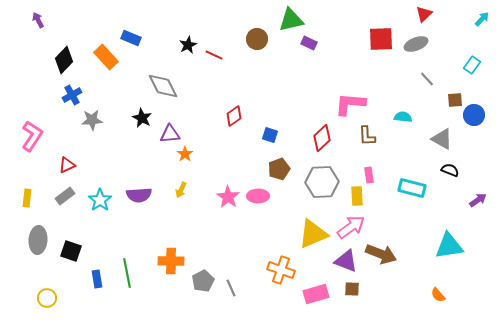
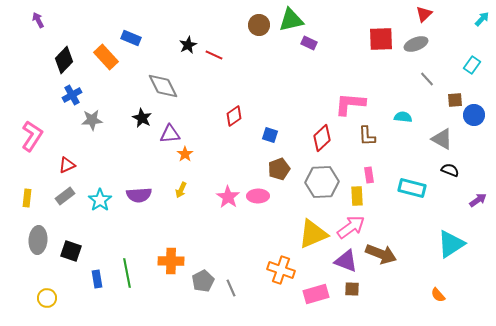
brown circle at (257, 39): moved 2 px right, 14 px up
cyan triangle at (449, 246): moved 2 px right, 2 px up; rotated 24 degrees counterclockwise
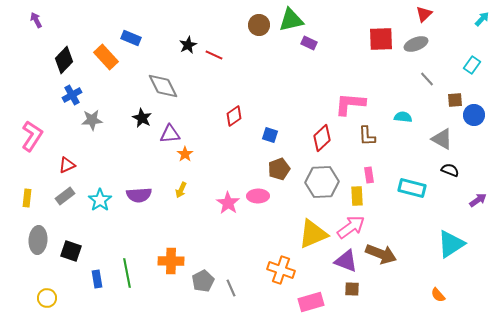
purple arrow at (38, 20): moved 2 px left
pink star at (228, 197): moved 6 px down
pink rectangle at (316, 294): moved 5 px left, 8 px down
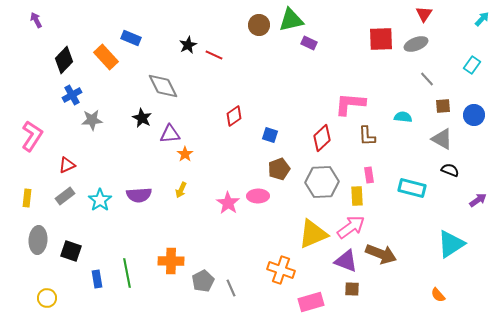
red triangle at (424, 14): rotated 12 degrees counterclockwise
brown square at (455, 100): moved 12 px left, 6 px down
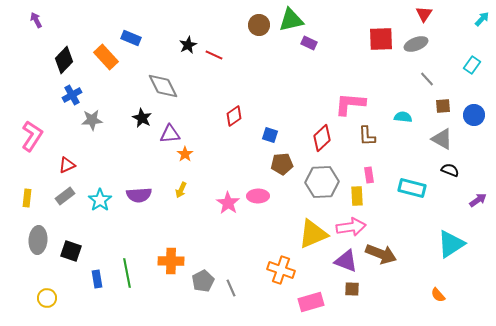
brown pentagon at (279, 169): moved 3 px right, 5 px up; rotated 15 degrees clockwise
pink arrow at (351, 227): rotated 28 degrees clockwise
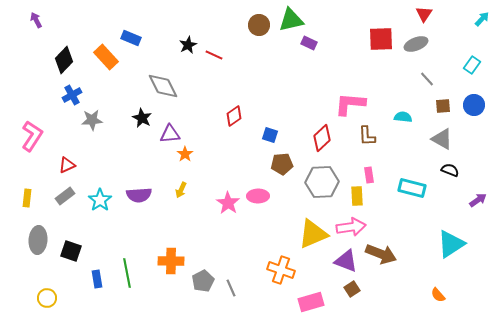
blue circle at (474, 115): moved 10 px up
brown square at (352, 289): rotated 35 degrees counterclockwise
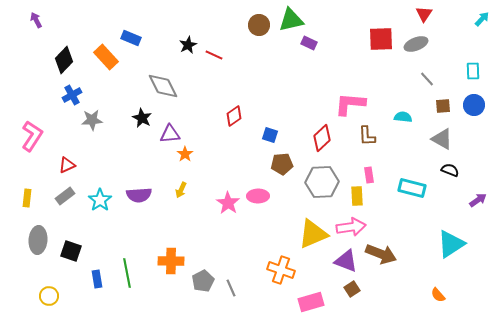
cyan rectangle at (472, 65): moved 1 px right, 6 px down; rotated 36 degrees counterclockwise
yellow circle at (47, 298): moved 2 px right, 2 px up
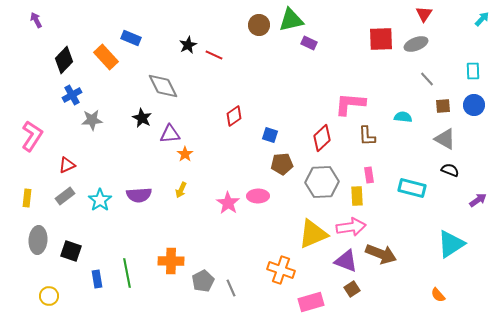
gray triangle at (442, 139): moved 3 px right
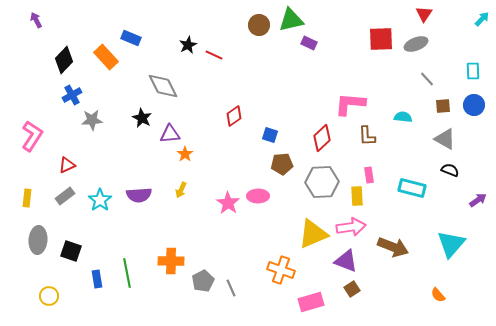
cyan triangle at (451, 244): rotated 16 degrees counterclockwise
brown arrow at (381, 254): moved 12 px right, 7 px up
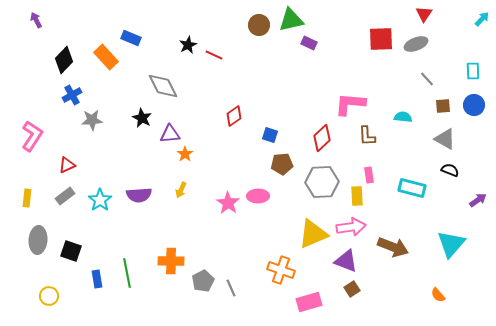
pink rectangle at (311, 302): moved 2 px left
